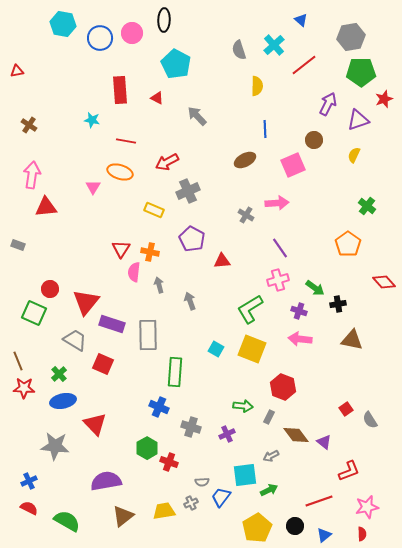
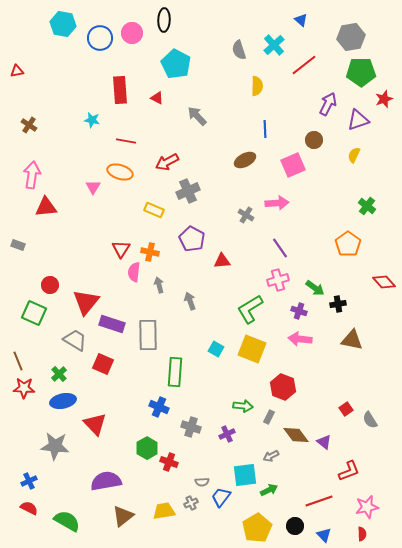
red circle at (50, 289): moved 4 px up
blue triangle at (324, 535): rotated 35 degrees counterclockwise
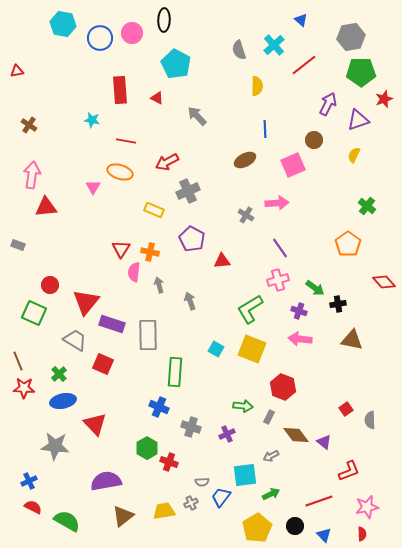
gray semicircle at (370, 420): rotated 30 degrees clockwise
green arrow at (269, 490): moved 2 px right, 4 px down
red semicircle at (29, 508): moved 4 px right, 1 px up
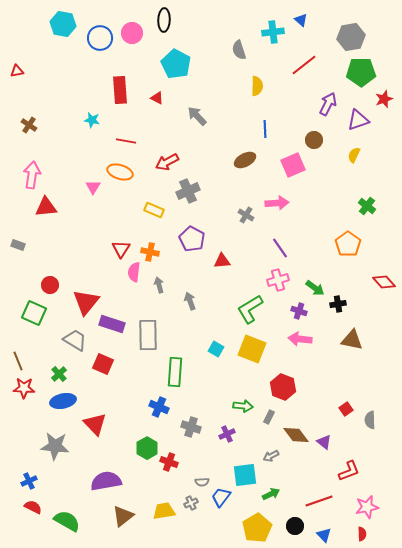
cyan cross at (274, 45): moved 1 px left, 13 px up; rotated 35 degrees clockwise
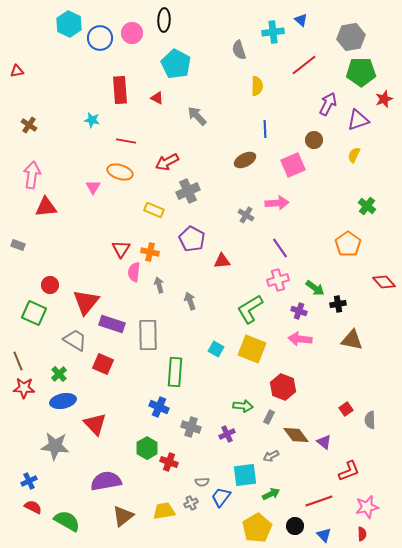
cyan hexagon at (63, 24): moved 6 px right; rotated 15 degrees clockwise
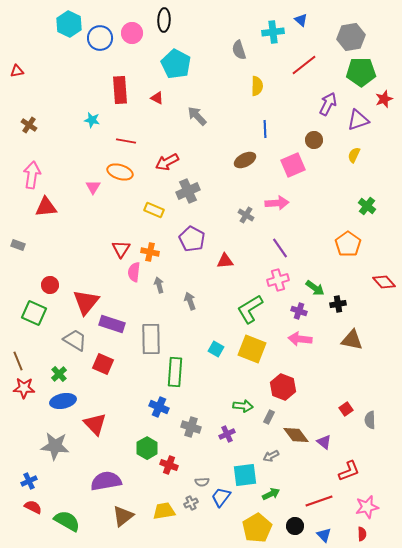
red triangle at (222, 261): moved 3 px right
gray rectangle at (148, 335): moved 3 px right, 4 px down
red cross at (169, 462): moved 3 px down
